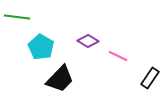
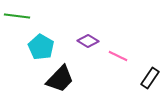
green line: moved 1 px up
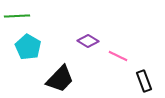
green line: rotated 10 degrees counterclockwise
cyan pentagon: moved 13 px left
black rectangle: moved 6 px left, 3 px down; rotated 55 degrees counterclockwise
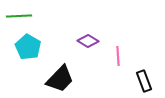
green line: moved 2 px right
pink line: rotated 60 degrees clockwise
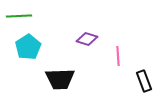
purple diamond: moved 1 px left, 2 px up; rotated 15 degrees counterclockwise
cyan pentagon: rotated 10 degrees clockwise
black trapezoid: rotated 44 degrees clockwise
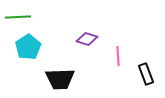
green line: moved 1 px left, 1 px down
black rectangle: moved 2 px right, 7 px up
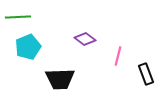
purple diamond: moved 2 px left; rotated 20 degrees clockwise
cyan pentagon: rotated 10 degrees clockwise
pink line: rotated 18 degrees clockwise
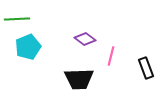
green line: moved 1 px left, 2 px down
pink line: moved 7 px left
black rectangle: moved 6 px up
black trapezoid: moved 19 px right
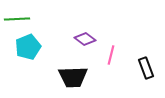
pink line: moved 1 px up
black trapezoid: moved 6 px left, 2 px up
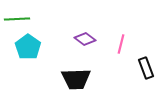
cyan pentagon: rotated 15 degrees counterclockwise
pink line: moved 10 px right, 11 px up
black trapezoid: moved 3 px right, 2 px down
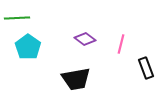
green line: moved 1 px up
black trapezoid: rotated 8 degrees counterclockwise
